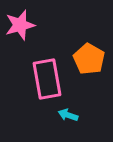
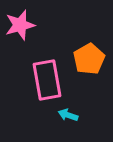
orange pentagon: rotated 12 degrees clockwise
pink rectangle: moved 1 px down
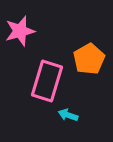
pink star: moved 6 px down
pink rectangle: moved 1 px down; rotated 27 degrees clockwise
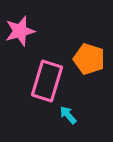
orange pentagon: rotated 24 degrees counterclockwise
cyan arrow: rotated 30 degrees clockwise
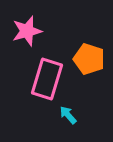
pink star: moved 7 px right
pink rectangle: moved 2 px up
